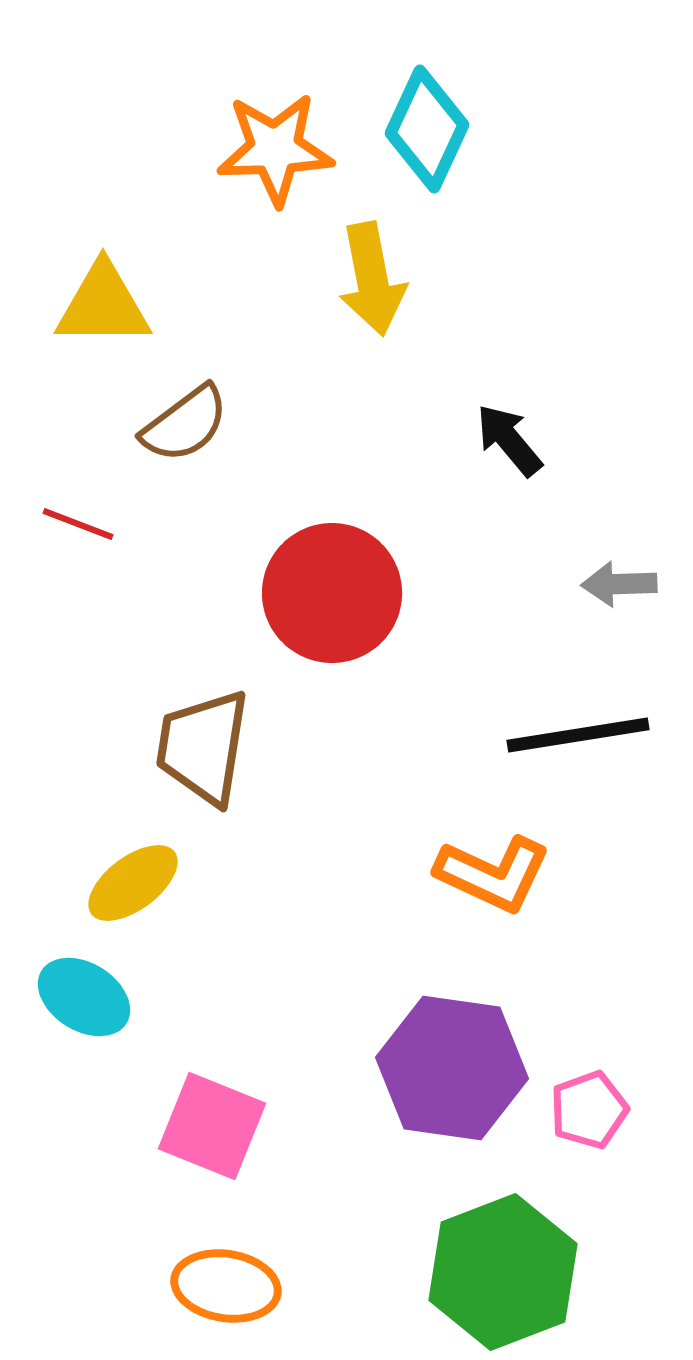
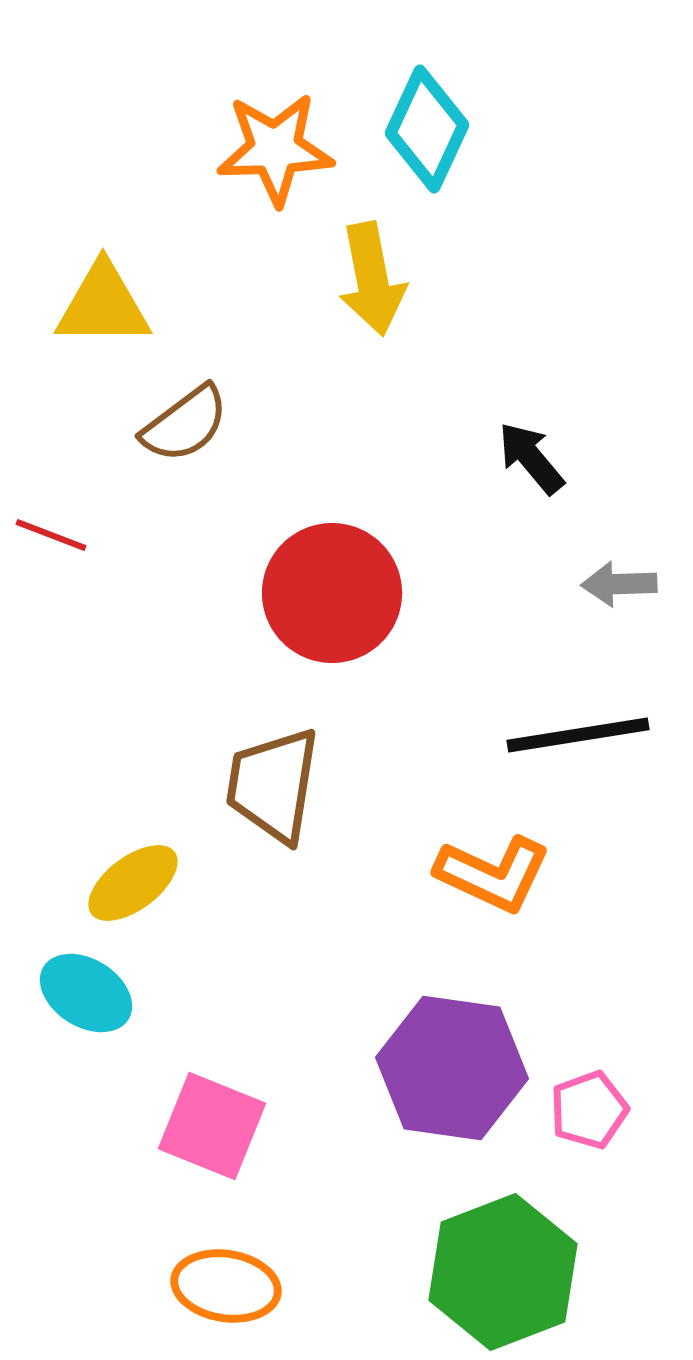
black arrow: moved 22 px right, 18 px down
red line: moved 27 px left, 11 px down
brown trapezoid: moved 70 px right, 38 px down
cyan ellipse: moved 2 px right, 4 px up
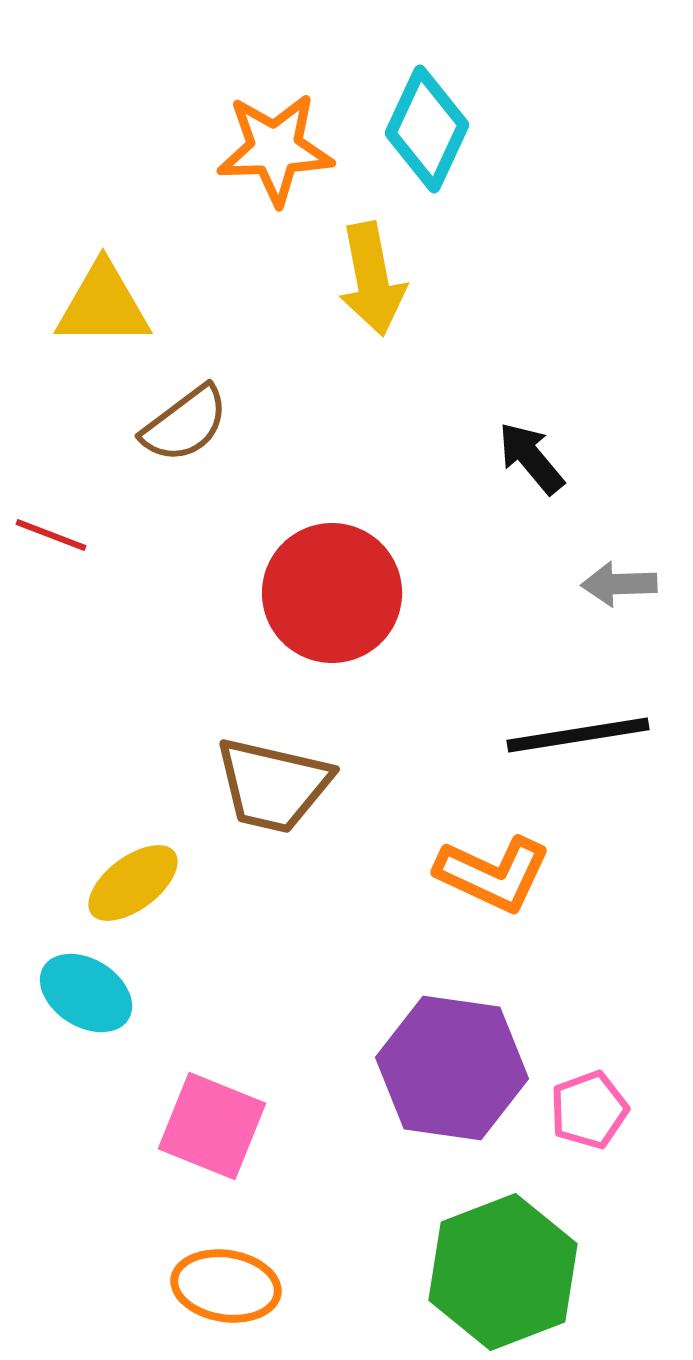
brown trapezoid: rotated 86 degrees counterclockwise
